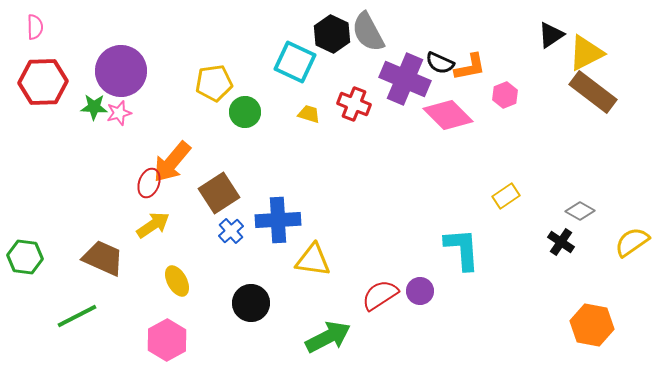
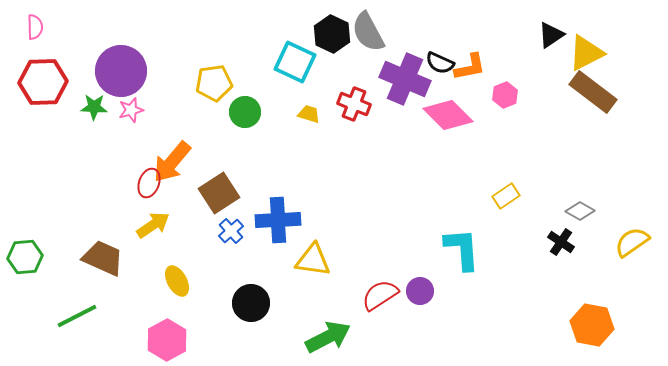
pink star at (119, 113): moved 12 px right, 3 px up
green hexagon at (25, 257): rotated 12 degrees counterclockwise
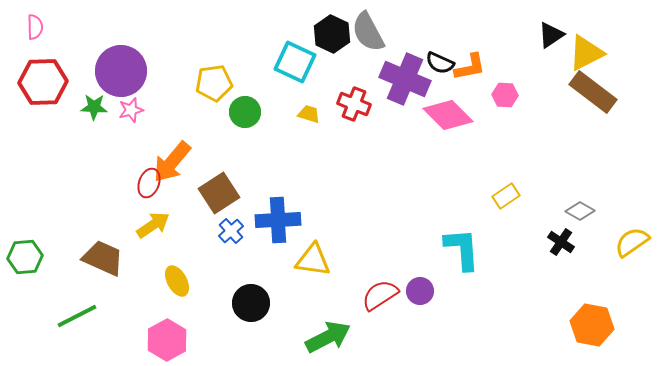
pink hexagon at (505, 95): rotated 25 degrees clockwise
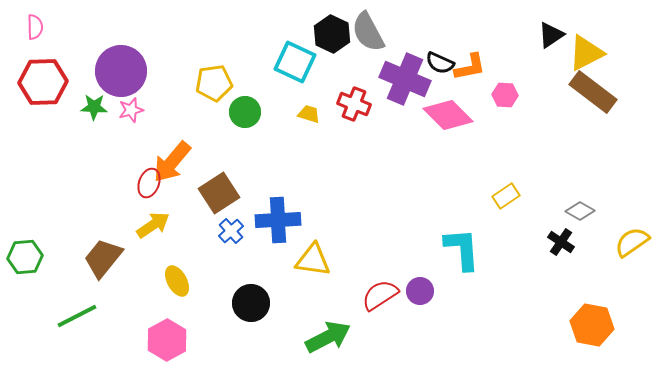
brown trapezoid at (103, 258): rotated 75 degrees counterclockwise
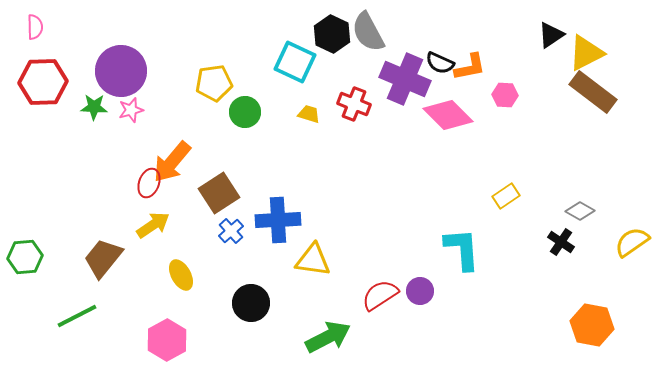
yellow ellipse at (177, 281): moved 4 px right, 6 px up
